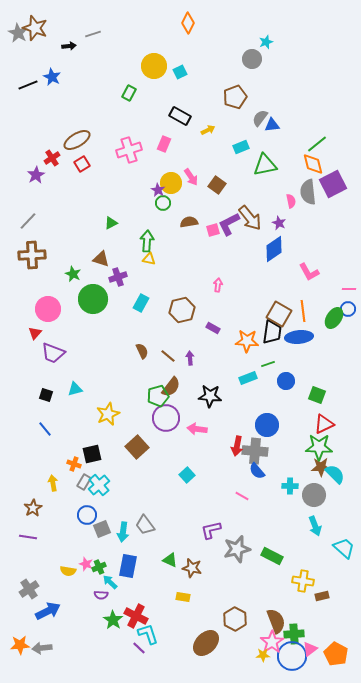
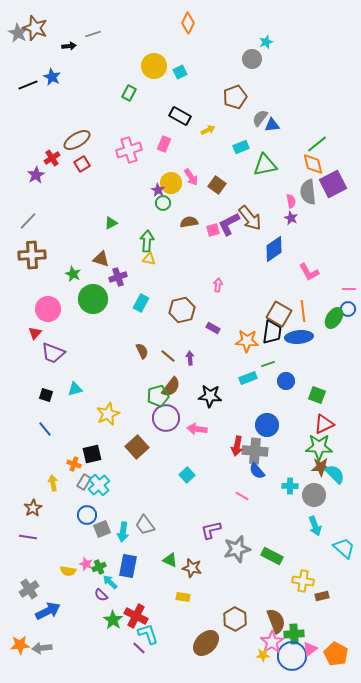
purple star at (279, 223): moved 12 px right, 5 px up
purple semicircle at (101, 595): rotated 40 degrees clockwise
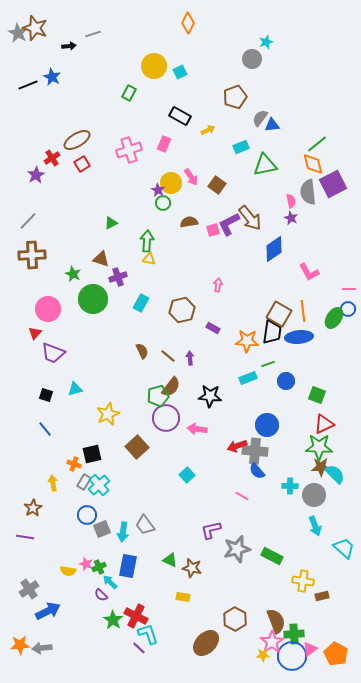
red arrow at (237, 446): rotated 60 degrees clockwise
purple line at (28, 537): moved 3 px left
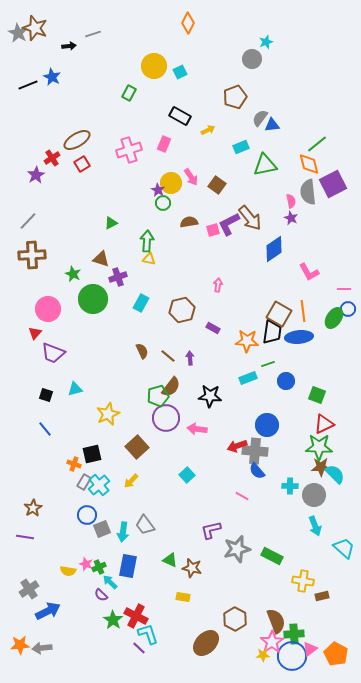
orange diamond at (313, 164): moved 4 px left
pink line at (349, 289): moved 5 px left
yellow arrow at (53, 483): moved 78 px right, 2 px up; rotated 126 degrees counterclockwise
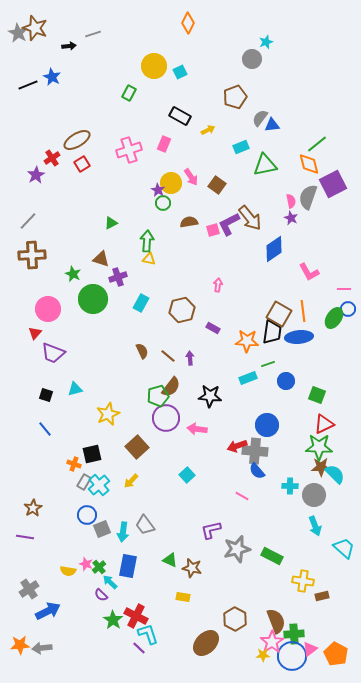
gray semicircle at (308, 192): moved 5 px down; rotated 25 degrees clockwise
green cross at (99, 567): rotated 16 degrees counterclockwise
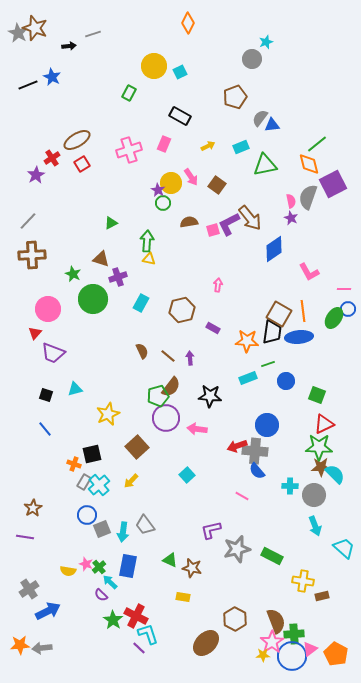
yellow arrow at (208, 130): moved 16 px down
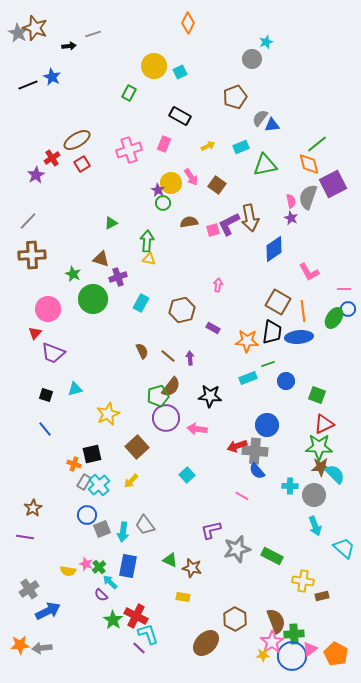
brown arrow at (250, 218): rotated 28 degrees clockwise
brown square at (279, 314): moved 1 px left, 12 px up
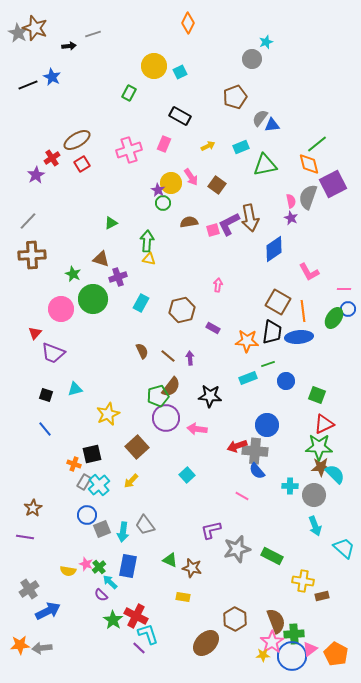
pink circle at (48, 309): moved 13 px right
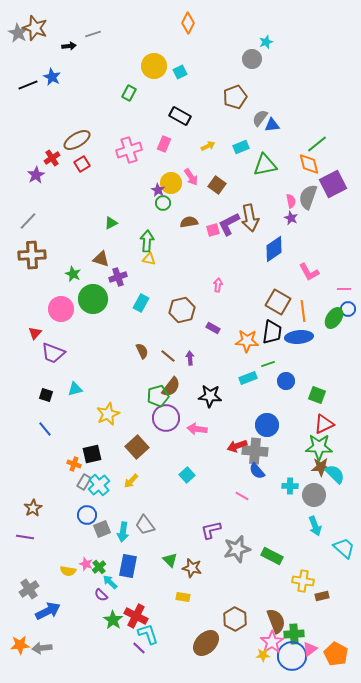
green triangle at (170, 560): rotated 21 degrees clockwise
